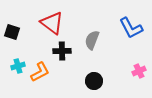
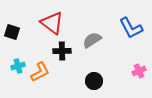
gray semicircle: rotated 36 degrees clockwise
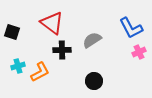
black cross: moved 1 px up
pink cross: moved 19 px up
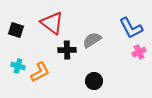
black square: moved 4 px right, 2 px up
black cross: moved 5 px right
cyan cross: rotated 32 degrees clockwise
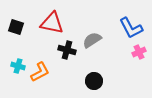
red triangle: rotated 25 degrees counterclockwise
black square: moved 3 px up
black cross: rotated 18 degrees clockwise
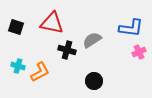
blue L-shape: rotated 55 degrees counterclockwise
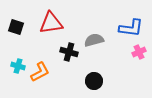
red triangle: moved 1 px left; rotated 20 degrees counterclockwise
gray semicircle: moved 2 px right; rotated 18 degrees clockwise
black cross: moved 2 px right, 2 px down
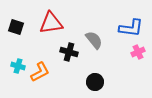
gray semicircle: rotated 66 degrees clockwise
pink cross: moved 1 px left
black circle: moved 1 px right, 1 px down
